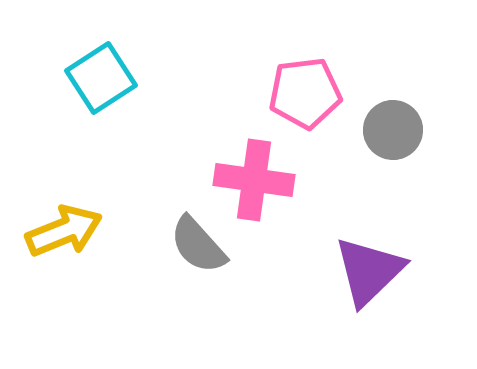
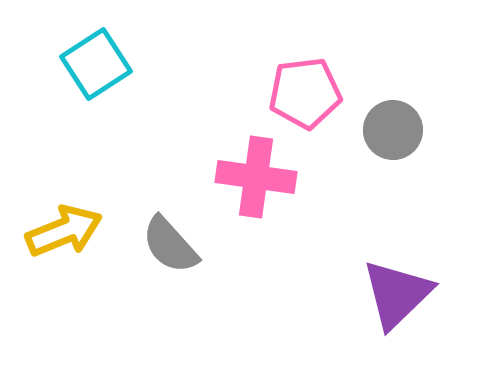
cyan square: moved 5 px left, 14 px up
pink cross: moved 2 px right, 3 px up
gray semicircle: moved 28 px left
purple triangle: moved 28 px right, 23 px down
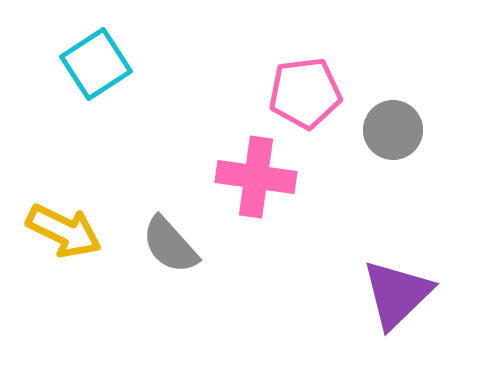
yellow arrow: rotated 48 degrees clockwise
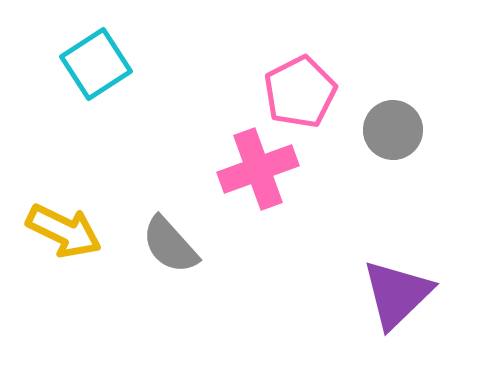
pink pentagon: moved 5 px left, 1 px up; rotated 20 degrees counterclockwise
pink cross: moved 2 px right, 8 px up; rotated 28 degrees counterclockwise
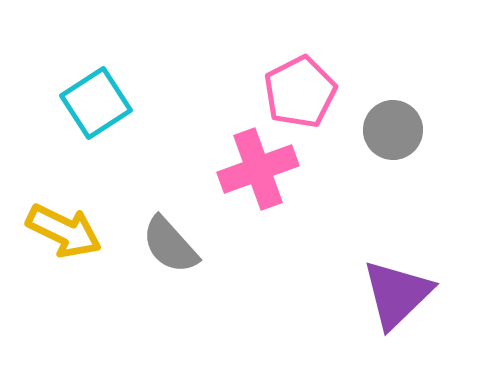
cyan square: moved 39 px down
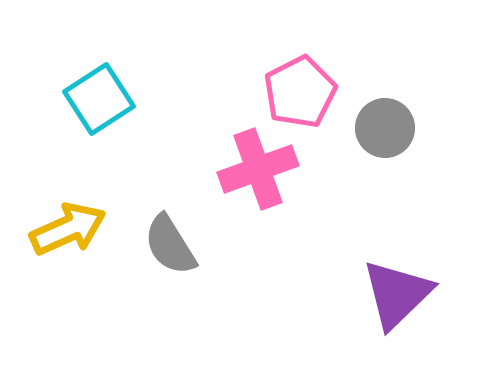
cyan square: moved 3 px right, 4 px up
gray circle: moved 8 px left, 2 px up
yellow arrow: moved 4 px right, 2 px up; rotated 50 degrees counterclockwise
gray semicircle: rotated 10 degrees clockwise
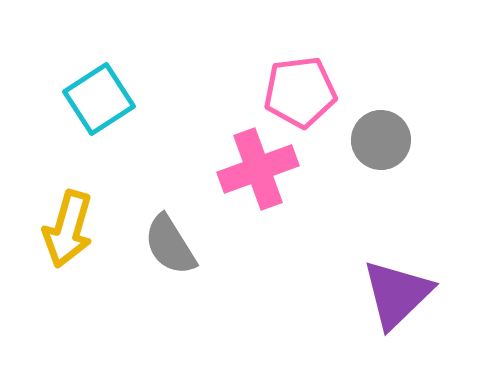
pink pentagon: rotated 20 degrees clockwise
gray circle: moved 4 px left, 12 px down
yellow arrow: rotated 130 degrees clockwise
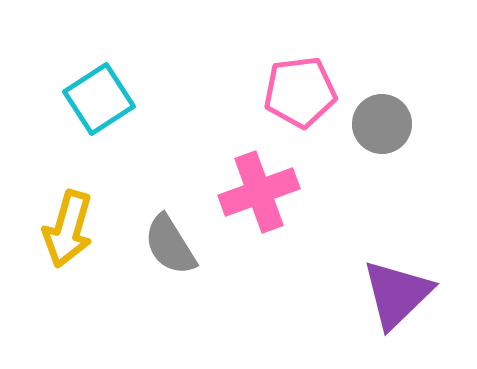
gray circle: moved 1 px right, 16 px up
pink cross: moved 1 px right, 23 px down
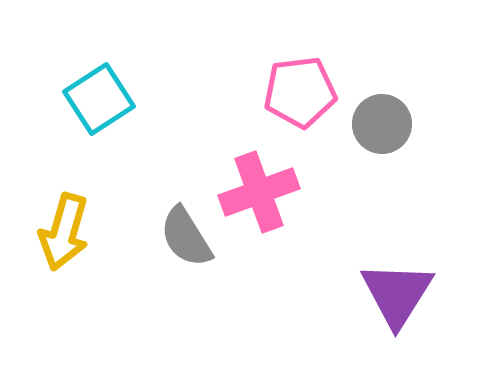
yellow arrow: moved 4 px left, 3 px down
gray semicircle: moved 16 px right, 8 px up
purple triangle: rotated 14 degrees counterclockwise
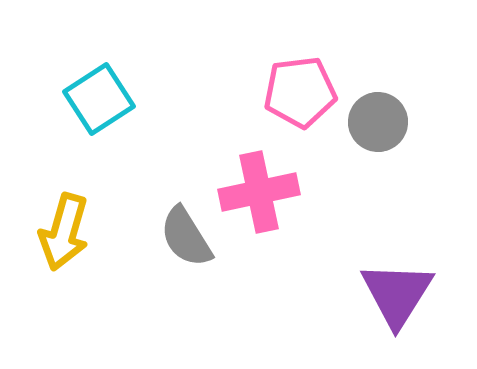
gray circle: moved 4 px left, 2 px up
pink cross: rotated 8 degrees clockwise
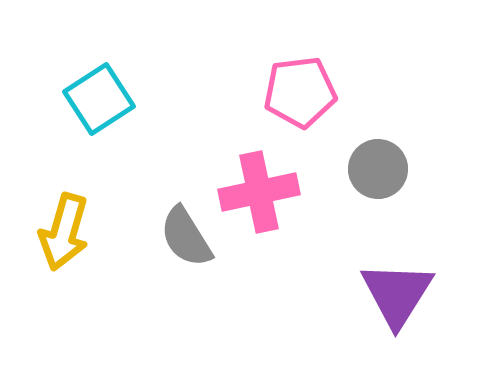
gray circle: moved 47 px down
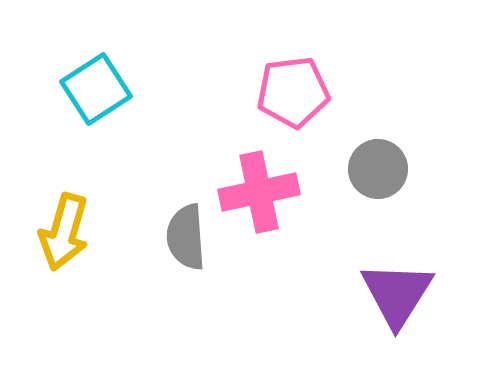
pink pentagon: moved 7 px left
cyan square: moved 3 px left, 10 px up
gray semicircle: rotated 28 degrees clockwise
